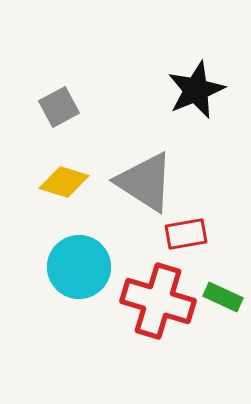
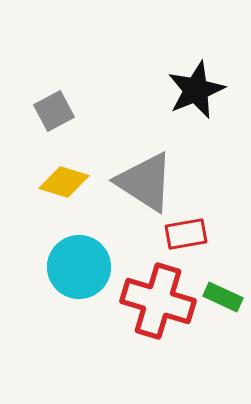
gray square: moved 5 px left, 4 px down
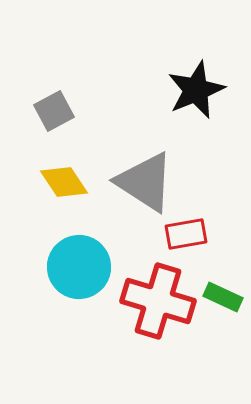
yellow diamond: rotated 39 degrees clockwise
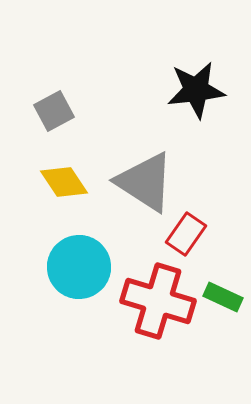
black star: rotated 16 degrees clockwise
red rectangle: rotated 45 degrees counterclockwise
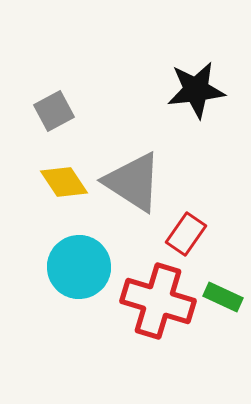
gray triangle: moved 12 px left
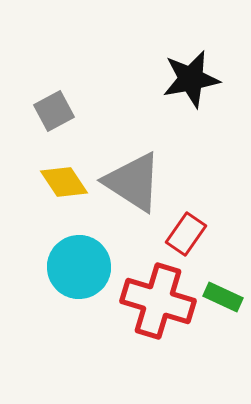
black star: moved 5 px left, 11 px up; rotated 4 degrees counterclockwise
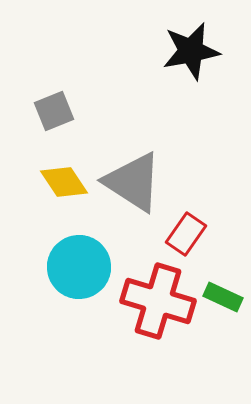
black star: moved 28 px up
gray square: rotated 6 degrees clockwise
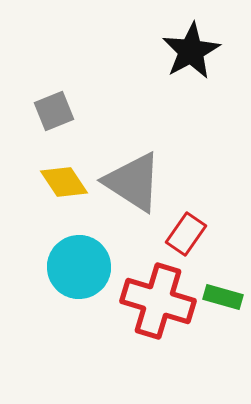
black star: rotated 18 degrees counterclockwise
green rectangle: rotated 9 degrees counterclockwise
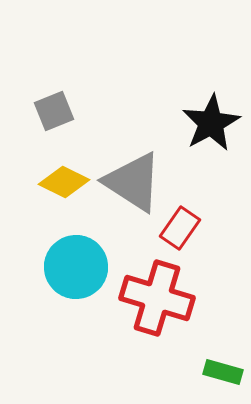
black star: moved 20 px right, 72 px down
yellow diamond: rotated 30 degrees counterclockwise
red rectangle: moved 6 px left, 6 px up
cyan circle: moved 3 px left
green rectangle: moved 75 px down
red cross: moved 1 px left, 3 px up
